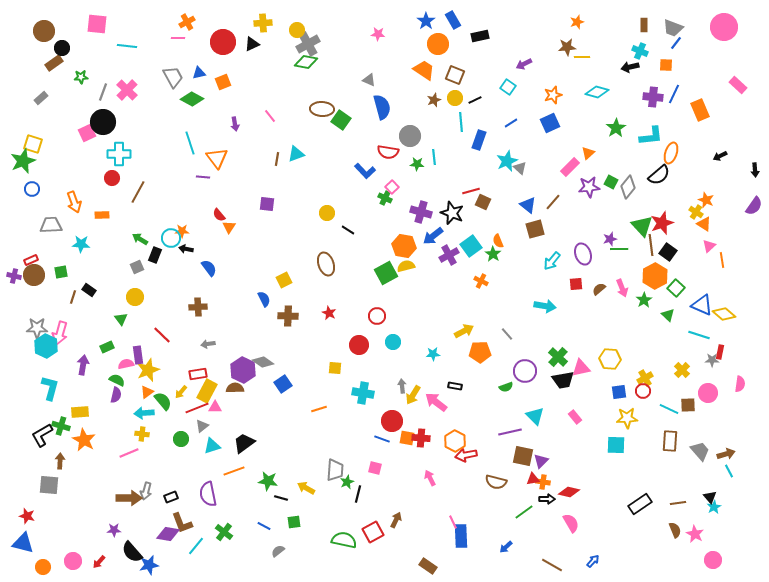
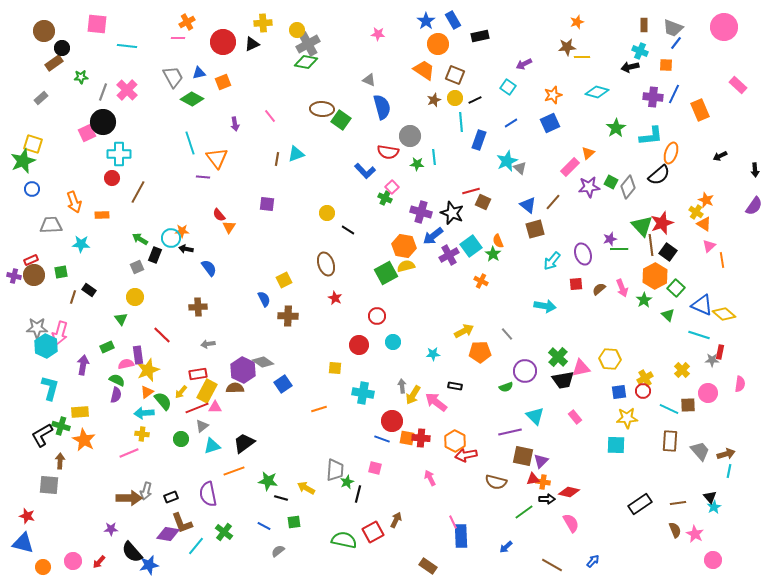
red star at (329, 313): moved 6 px right, 15 px up
cyan line at (729, 471): rotated 40 degrees clockwise
purple star at (114, 530): moved 3 px left, 1 px up
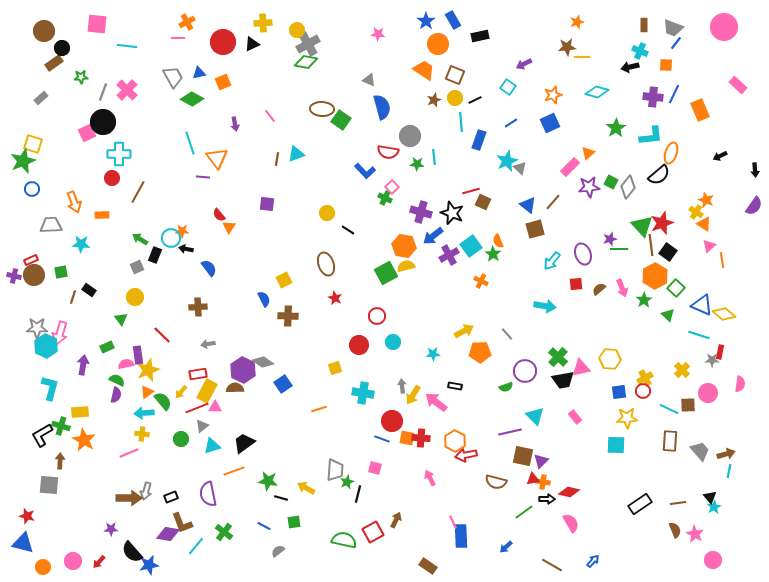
yellow square at (335, 368): rotated 24 degrees counterclockwise
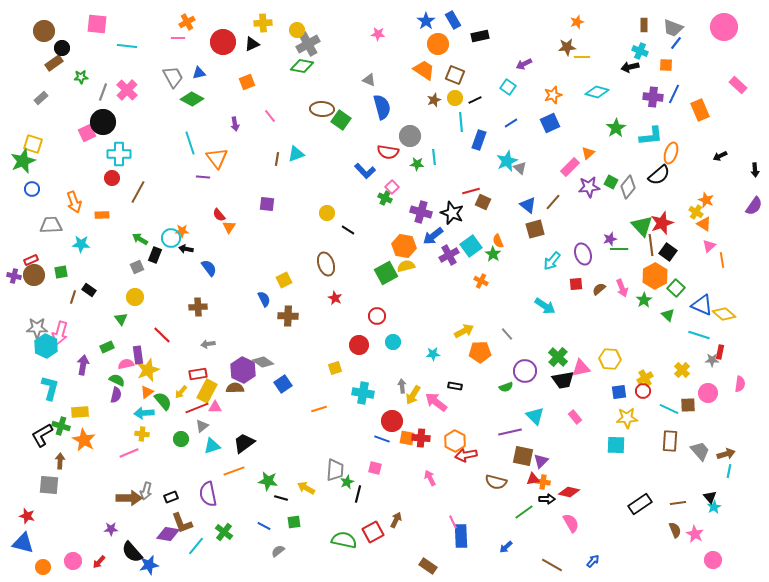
green diamond at (306, 62): moved 4 px left, 4 px down
orange square at (223, 82): moved 24 px right
cyan arrow at (545, 306): rotated 25 degrees clockwise
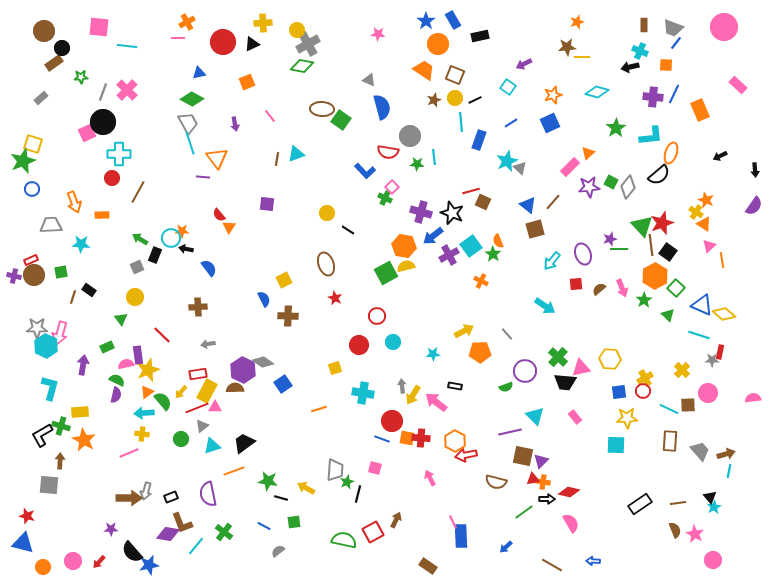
pink square at (97, 24): moved 2 px right, 3 px down
gray trapezoid at (173, 77): moved 15 px right, 46 px down
black trapezoid at (563, 380): moved 2 px right, 2 px down; rotated 15 degrees clockwise
pink semicircle at (740, 384): moved 13 px right, 14 px down; rotated 105 degrees counterclockwise
blue arrow at (593, 561): rotated 128 degrees counterclockwise
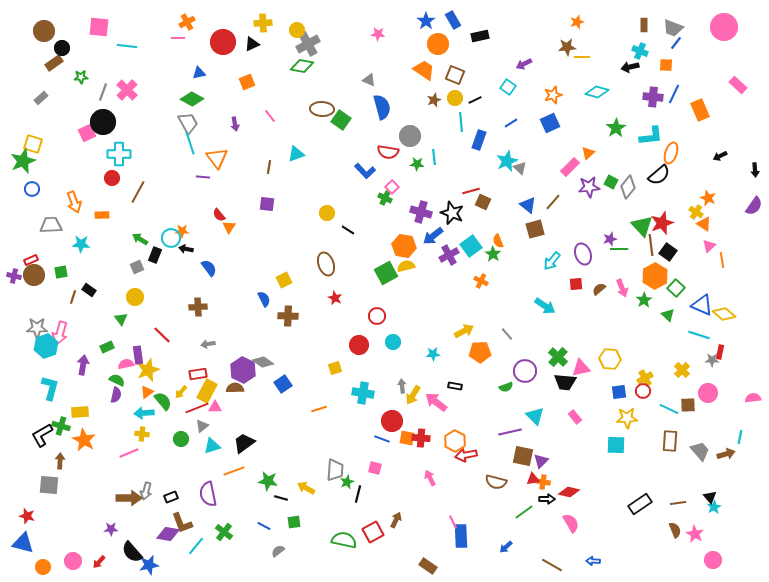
brown line at (277, 159): moved 8 px left, 8 px down
orange star at (706, 200): moved 2 px right, 2 px up
cyan hexagon at (46, 346): rotated 15 degrees clockwise
cyan line at (729, 471): moved 11 px right, 34 px up
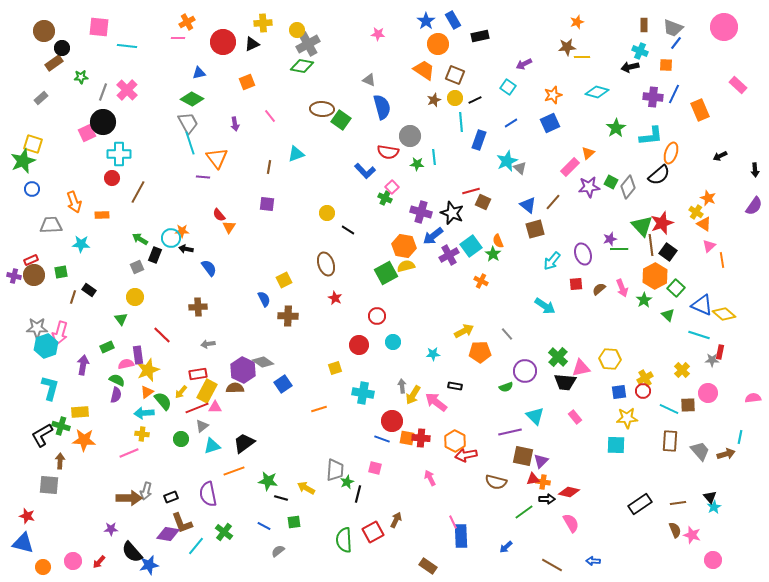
orange star at (84, 440): rotated 25 degrees counterclockwise
pink star at (695, 534): moved 3 px left, 1 px down; rotated 12 degrees counterclockwise
green semicircle at (344, 540): rotated 105 degrees counterclockwise
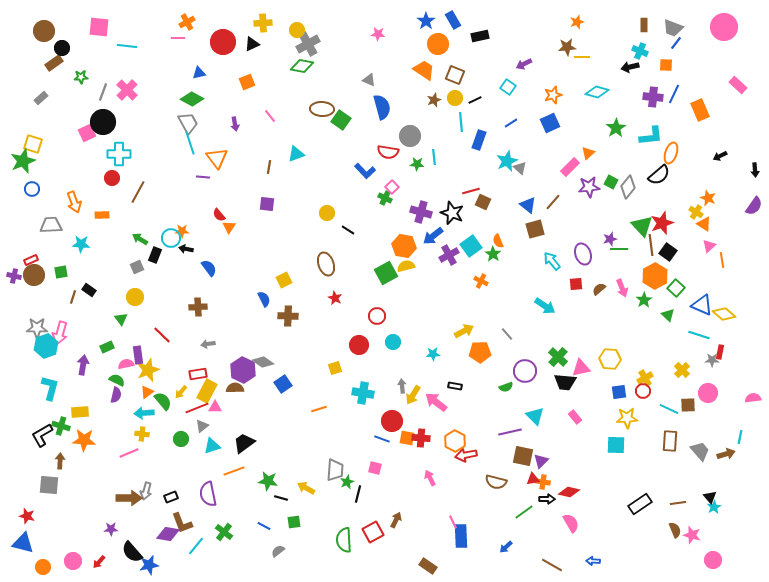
cyan arrow at (552, 261): rotated 102 degrees clockwise
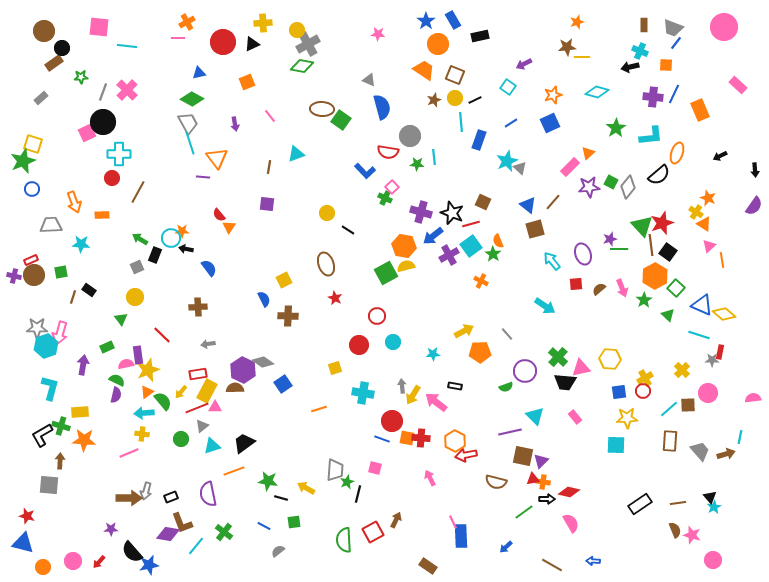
orange ellipse at (671, 153): moved 6 px right
red line at (471, 191): moved 33 px down
cyan line at (669, 409): rotated 66 degrees counterclockwise
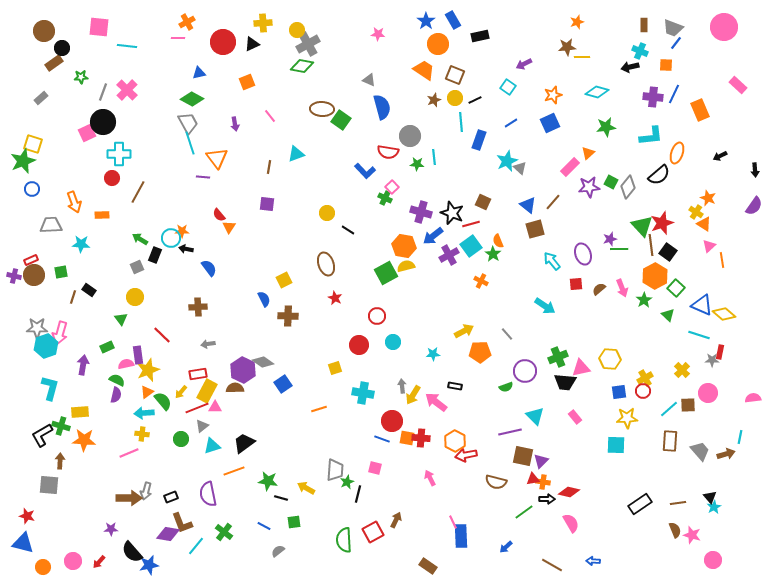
green star at (616, 128): moved 10 px left, 1 px up; rotated 24 degrees clockwise
green cross at (558, 357): rotated 24 degrees clockwise
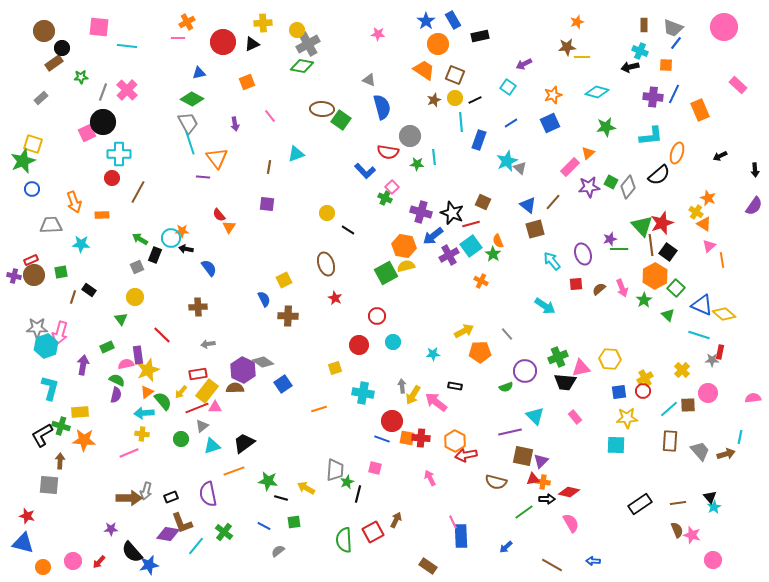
yellow rectangle at (207, 391): rotated 10 degrees clockwise
brown semicircle at (675, 530): moved 2 px right
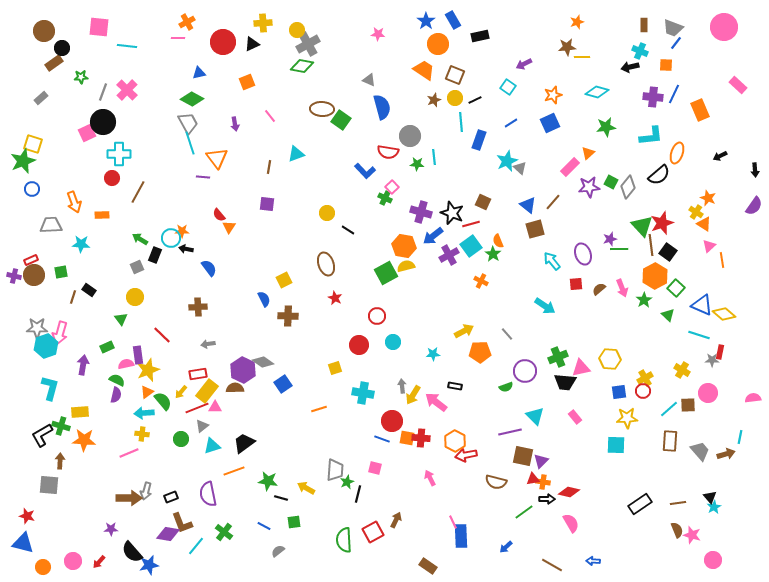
yellow cross at (682, 370): rotated 14 degrees counterclockwise
